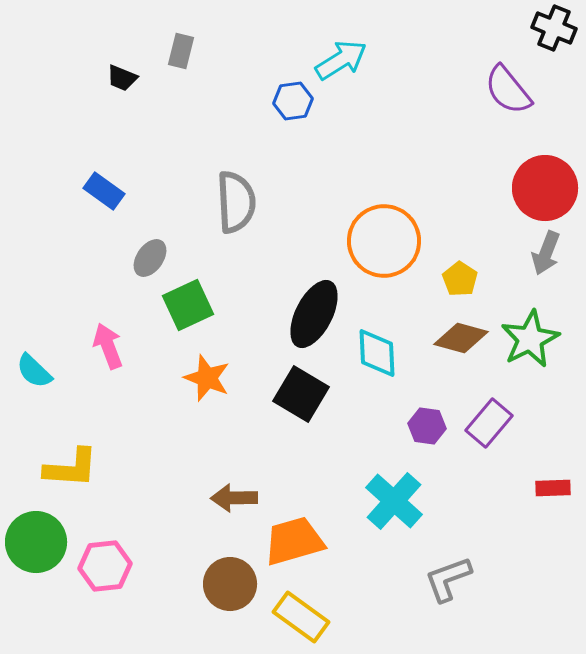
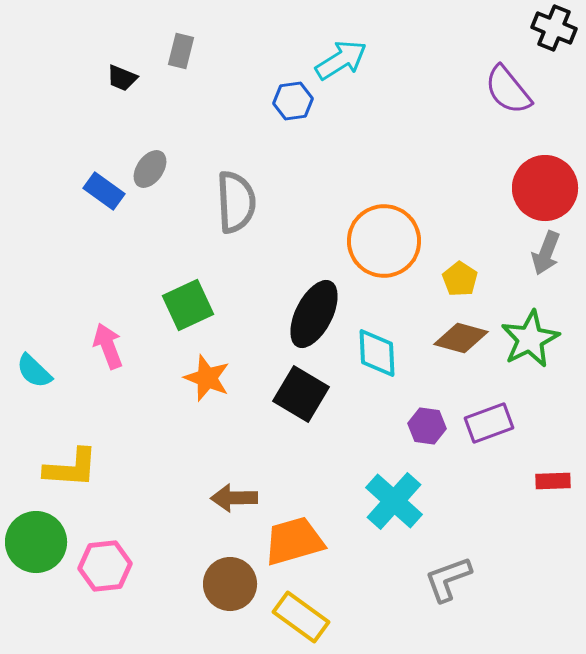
gray ellipse: moved 89 px up
purple rectangle: rotated 30 degrees clockwise
red rectangle: moved 7 px up
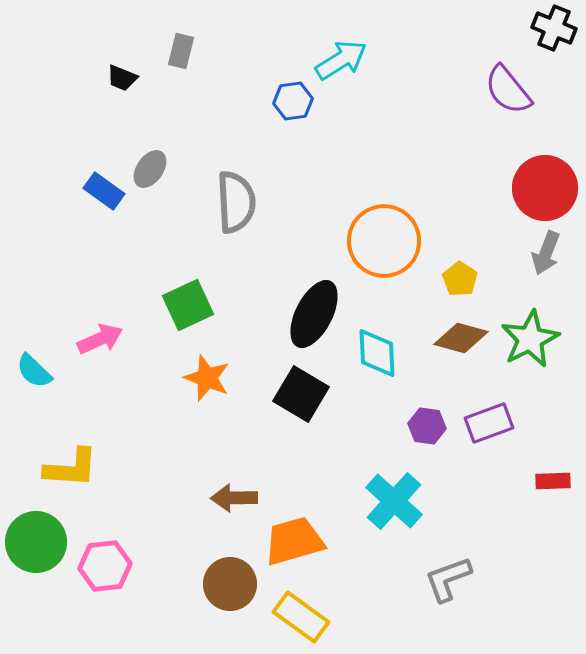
pink arrow: moved 8 px left, 7 px up; rotated 87 degrees clockwise
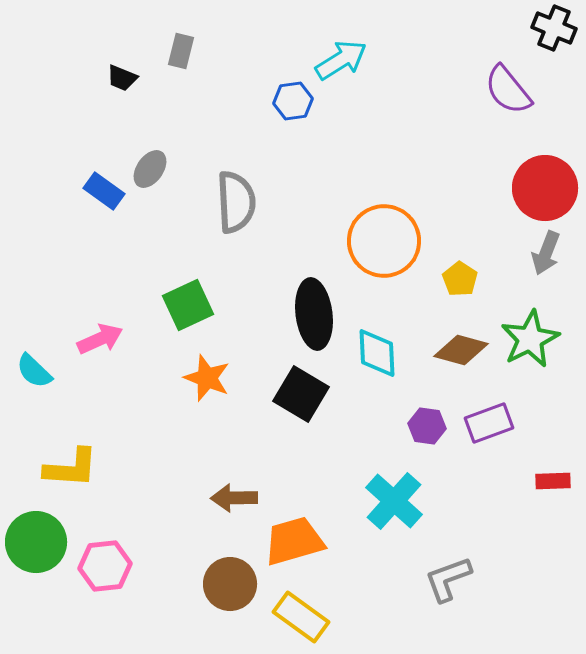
black ellipse: rotated 34 degrees counterclockwise
brown diamond: moved 12 px down
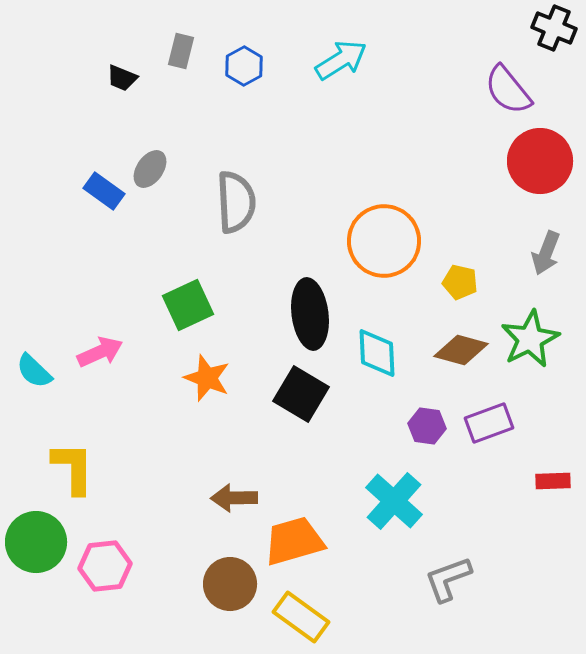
blue hexagon: moved 49 px left, 35 px up; rotated 21 degrees counterclockwise
red circle: moved 5 px left, 27 px up
yellow pentagon: moved 3 px down; rotated 20 degrees counterclockwise
black ellipse: moved 4 px left
pink arrow: moved 13 px down
yellow L-shape: moved 2 px right; rotated 94 degrees counterclockwise
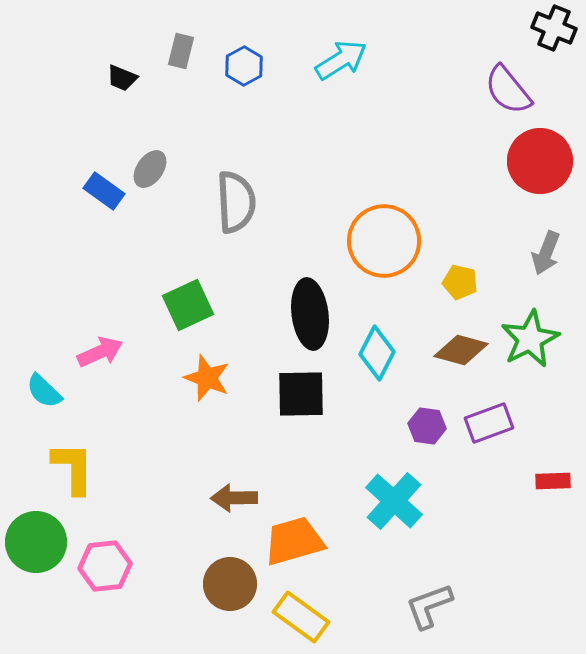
cyan diamond: rotated 30 degrees clockwise
cyan semicircle: moved 10 px right, 20 px down
black square: rotated 32 degrees counterclockwise
gray L-shape: moved 19 px left, 27 px down
